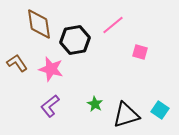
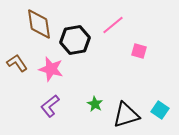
pink square: moved 1 px left, 1 px up
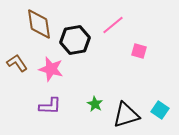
purple L-shape: rotated 140 degrees counterclockwise
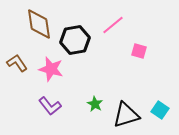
purple L-shape: rotated 50 degrees clockwise
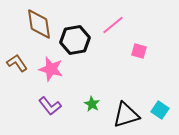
green star: moved 3 px left
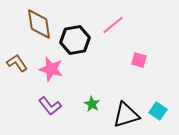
pink square: moved 9 px down
cyan square: moved 2 px left, 1 px down
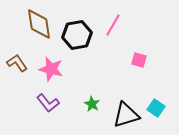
pink line: rotated 20 degrees counterclockwise
black hexagon: moved 2 px right, 5 px up
purple L-shape: moved 2 px left, 3 px up
cyan square: moved 2 px left, 3 px up
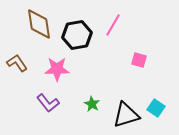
pink star: moved 6 px right; rotated 15 degrees counterclockwise
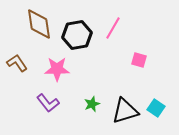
pink line: moved 3 px down
green star: rotated 21 degrees clockwise
black triangle: moved 1 px left, 4 px up
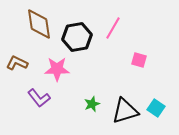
black hexagon: moved 2 px down
brown L-shape: rotated 30 degrees counterclockwise
purple L-shape: moved 9 px left, 5 px up
